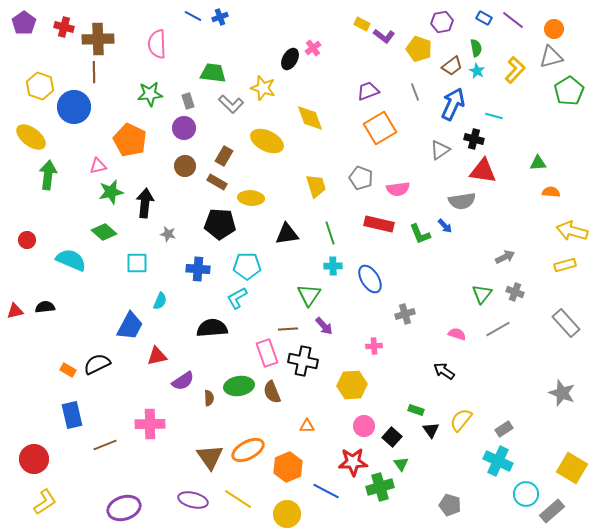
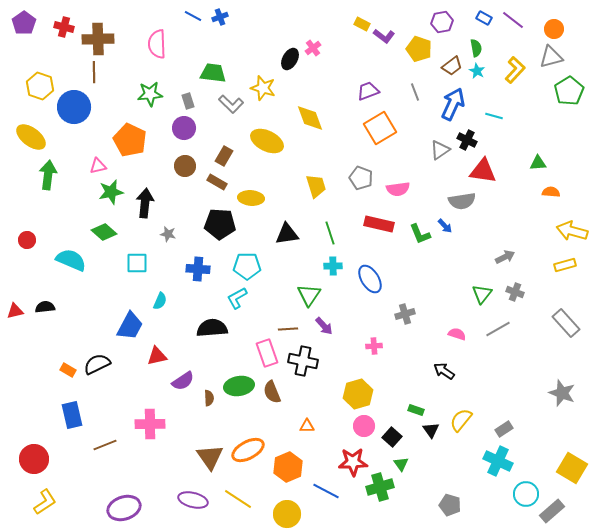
black cross at (474, 139): moved 7 px left, 1 px down; rotated 12 degrees clockwise
yellow hexagon at (352, 385): moved 6 px right, 9 px down; rotated 12 degrees counterclockwise
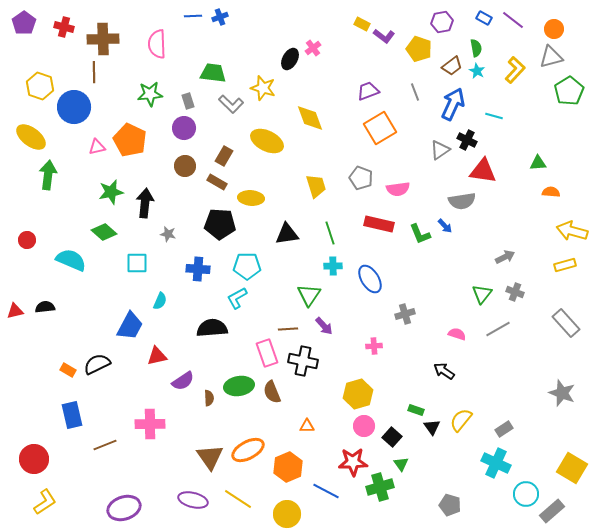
blue line at (193, 16): rotated 30 degrees counterclockwise
brown cross at (98, 39): moved 5 px right
pink triangle at (98, 166): moved 1 px left, 19 px up
black triangle at (431, 430): moved 1 px right, 3 px up
cyan cross at (498, 461): moved 2 px left, 2 px down
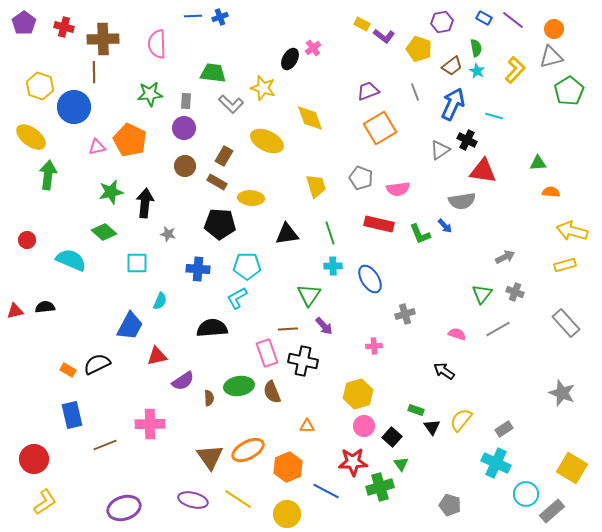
gray rectangle at (188, 101): moved 2 px left; rotated 21 degrees clockwise
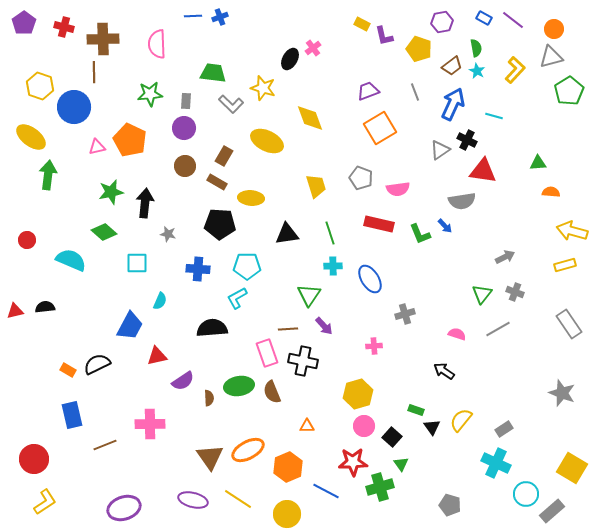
purple L-shape at (384, 36): rotated 40 degrees clockwise
gray rectangle at (566, 323): moved 3 px right, 1 px down; rotated 8 degrees clockwise
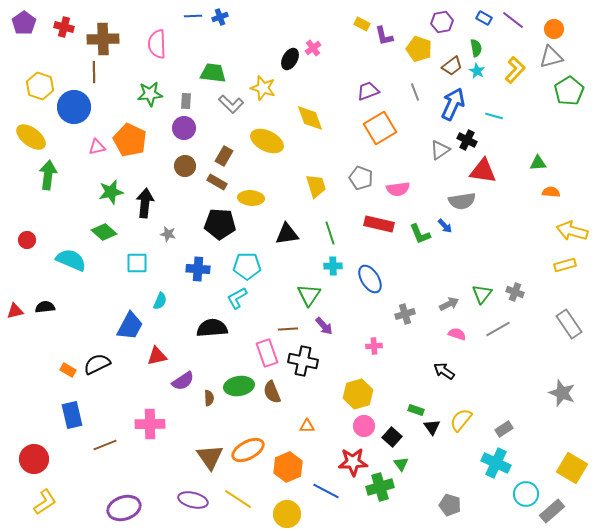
gray arrow at (505, 257): moved 56 px left, 47 px down
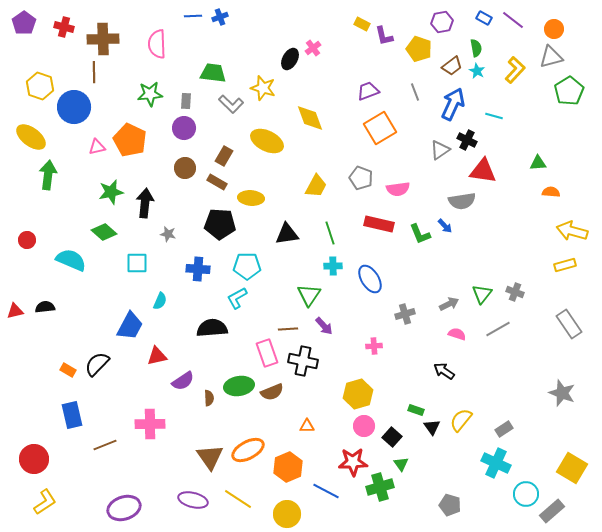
brown circle at (185, 166): moved 2 px down
yellow trapezoid at (316, 186): rotated 45 degrees clockwise
black semicircle at (97, 364): rotated 20 degrees counterclockwise
brown semicircle at (272, 392): rotated 90 degrees counterclockwise
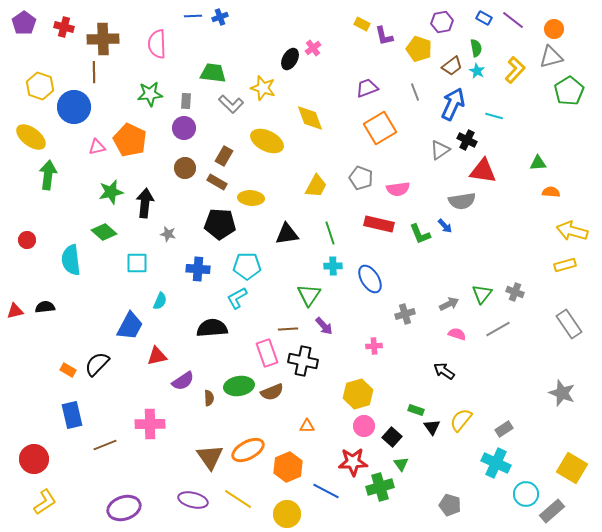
purple trapezoid at (368, 91): moved 1 px left, 3 px up
cyan semicircle at (71, 260): rotated 120 degrees counterclockwise
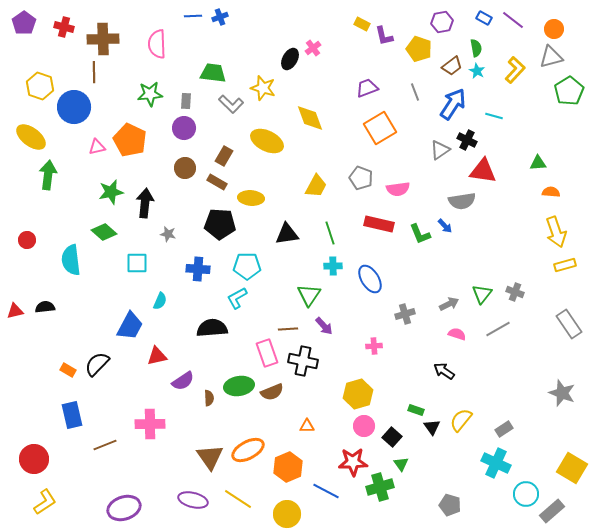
blue arrow at (453, 104): rotated 8 degrees clockwise
yellow arrow at (572, 231): moved 16 px left, 1 px down; rotated 124 degrees counterclockwise
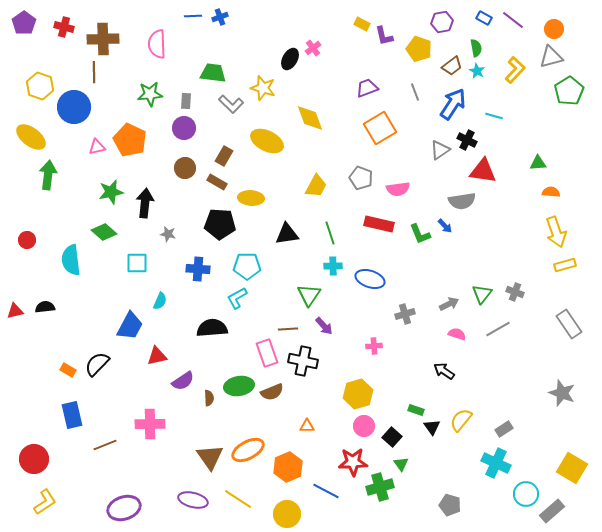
blue ellipse at (370, 279): rotated 40 degrees counterclockwise
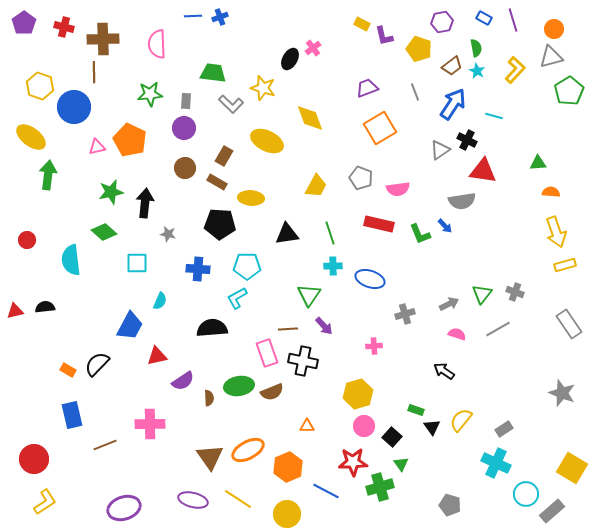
purple line at (513, 20): rotated 35 degrees clockwise
